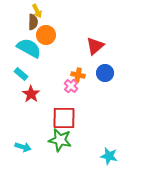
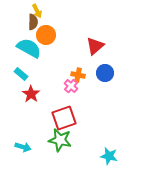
red square: rotated 20 degrees counterclockwise
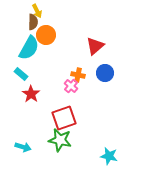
cyan semicircle: rotated 90 degrees clockwise
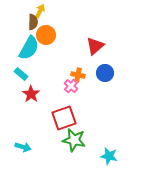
yellow arrow: moved 3 px right; rotated 128 degrees counterclockwise
green star: moved 14 px right
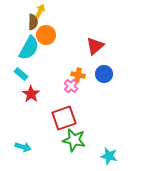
blue circle: moved 1 px left, 1 px down
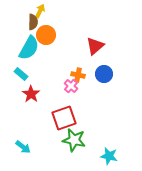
cyan arrow: rotated 21 degrees clockwise
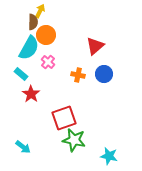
pink cross: moved 23 px left, 24 px up
